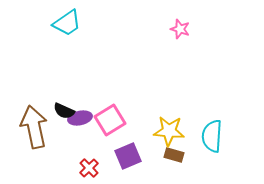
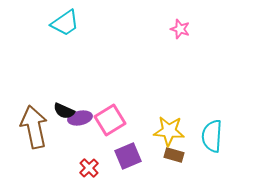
cyan trapezoid: moved 2 px left
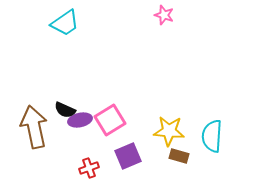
pink star: moved 16 px left, 14 px up
black semicircle: moved 1 px right, 1 px up
purple ellipse: moved 2 px down
brown rectangle: moved 5 px right, 1 px down
red cross: rotated 24 degrees clockwise
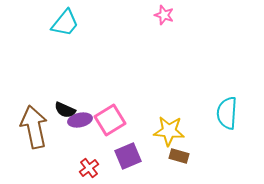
cyan trapezoid: rotated 16 degrees counterclockwise
cyan semicircle: moved 15 px right, 23 px up
red cross: rotated 18 degrees counterclockwise
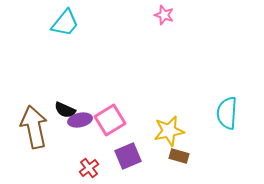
yellow star: rotated 16 degrees counterclockwise
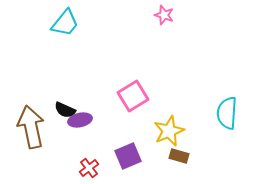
pink square: moved 23 px right, 24 px up
brown arrow: moved 3 px left
yellow star: rotated 12 degrees counterclockwise
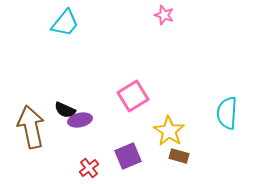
yellow star: rotated 16 degrees counterclockwise
